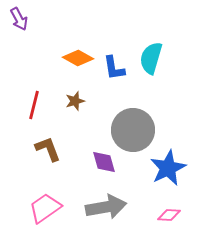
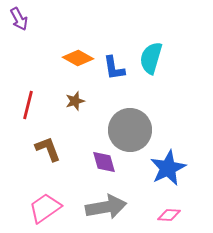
red line: moved 6 px left
gray circle: moved 3 px left
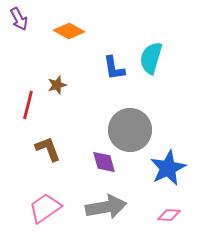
orange diamond: moved 9 px left, 27 px up
brown star: moved 18 px left, 16 px up
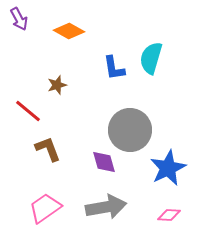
red line: moved 6 px down; rotated 64 degrees counterclockwise
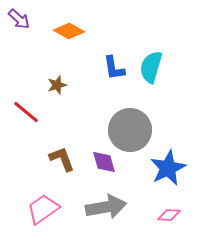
purple arrow: rotated 20 degrees counterclockwise
cyan semicircle: moved 9 px down
red line: moved 2 px left, 1 px down
brown L-shape: moved 14 px right, 10 px down
pink trapezoid: moved 2 px left, 1 px down
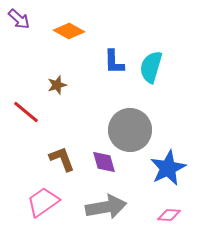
blue L-shape: moved 6 px up; rotated 8 degrees clockwise
pink trapezoid: moved 7 px up
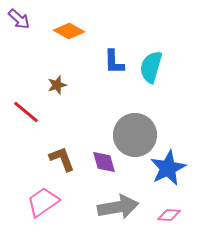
gray circle: moved 5 px right, 5 px down
gray arrow: moved 12 px right
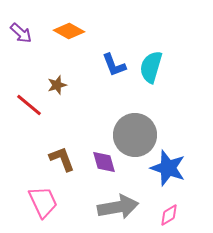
purple arrow: moved 2 px right, 14 px down
blue L-shape: moved 3 px down; rotated 20 degrees counterclockwise
red line: moved 3 px right, 7 px up
blue star: rotated 27 degrees counterclockwise
pink trapezoid: rotated 100 degrees clockwise
pink diamond: rotated 35 degrees counterclockwise
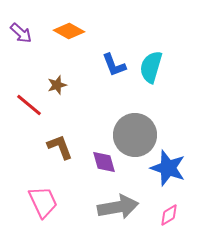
brown L-shape: moved 2 px left, 12 px up
